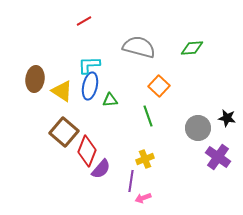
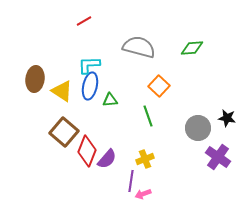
purple semicircle: moved 6 px right, 10 px up
pink arrow: moved 4 px up
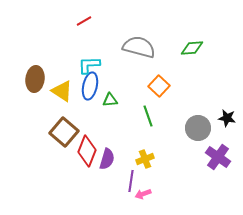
purple semicircle: rotated 25 degrees counterclockwise
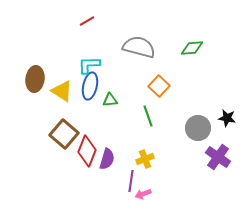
red line: moved 3 px right
brown square: moved 2 px down
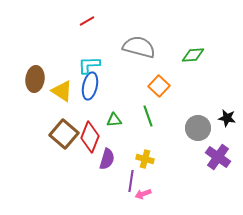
green diamond: moved 1 px right, 7 px down
green triangle: moved 4 px right, 20 px down
red diamond: moved 3 px right, 14 px up
yellow cross: rotated 36 degrees clockwise
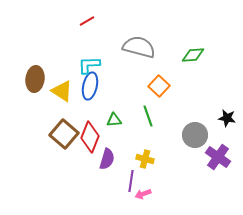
gray circle: moved 3 px left, 7 px down
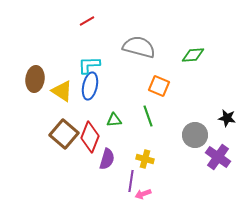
orange square: rotated 20 degrees counterclockwise
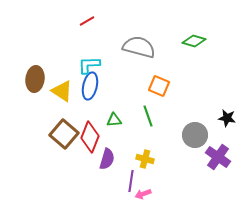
green diamond: moved 1 px right, 14 px up; rotated 20 degrees clockwise
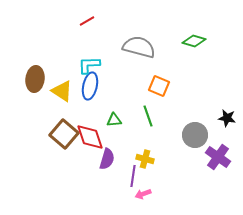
red diamond: rotated 40 degrees counterclockwise
purple line: moved 2 px right, 5 px up
